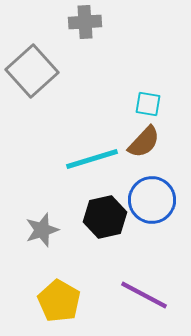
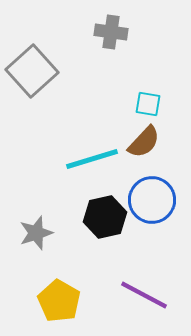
gray cross: moved 26 px right, 10 px down; rotated 12 degrees clockwise
gray star: moved 6 px left, 3 px down
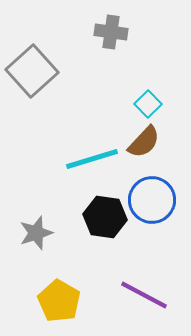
cyan square: rotated 36 degrees clockwise
black hexagon: rotated 21 degrees clockwise
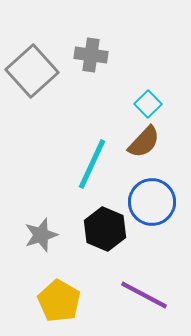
gray cross: moved 20 px left, 23 px down
cyan line: moved 5 px down; rotated 48 degrees counterclockwise
blue circle: moved 2 px down
black hexagon: moved 12 px down; rotated 15 degrees clockwise
gray star: moved 5 px right, 2 px down
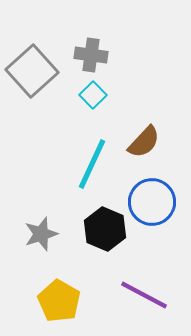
cyan square: moved 55 px left, 9 px up
gray star: moved 1 px up
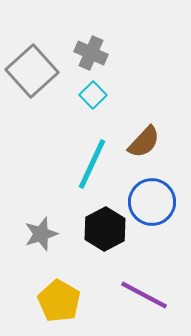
gray cross: moved 2 px up; rotated 16 degrees clockwise
black hexagon: rotated 9 degrees clockwise
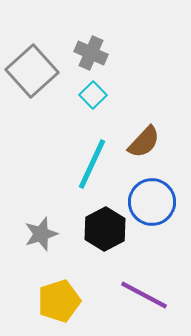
yellow pentagon: rotated 24 degrees clockwise
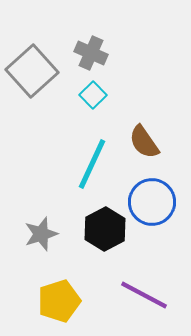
brown semicircle: rotated 102 degrees clockwise
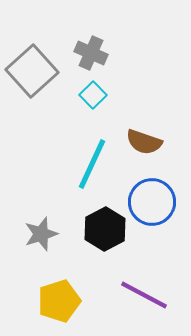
brown semicircle: rotated 36 degrees counterclockwise
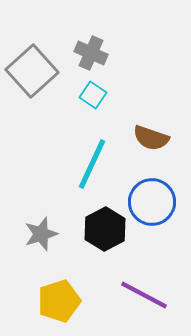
cyan square: rotated 12 degrees counterclockwise
brown semicircle: moved 7 px right, 4 px up
